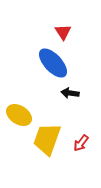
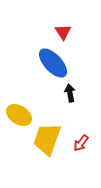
black arrow: rotated 72 degrees clockwise
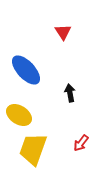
blue ellipse: moved 27 px left, 7 px down
yellow trapezoid: moved 14 px left, 10 px down
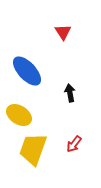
blue ellipse: moved 1 px right, 1 px down
red arrow: moved 7 px left, 1 px down
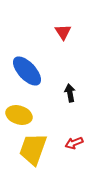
yellow ellipse: rotated 15 degrees counterclockwise
red arrow: moved 1 px up; rotated 30 degrees clockwise
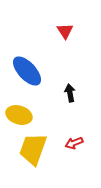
red triangle: moved 2 px right, 1 px up
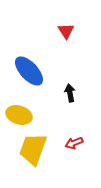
red triangle: moved 1 px right
blue ellipse: moved 2 px right
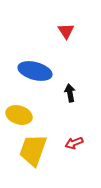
blue ellipse: moved 6 px right; rotated 32 degrees counterclockwise
yellow trapezoid: moved 1 px down
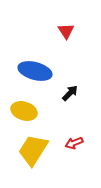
black arrow: rotated 54 degrees clockwise
yellow ellipse: moved 5 px right, 4 px up
yellow trapezoid: rotated 12 degrees clockwise
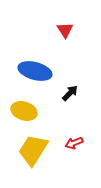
red triangle: moved 1 px left, 1 px up
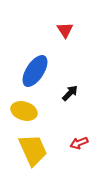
blue ellipse: rotated 72 degrees counterclockwise
red arrow: moved 5 px right
yellow trapezoid: rotated 124 degrees clockwise
